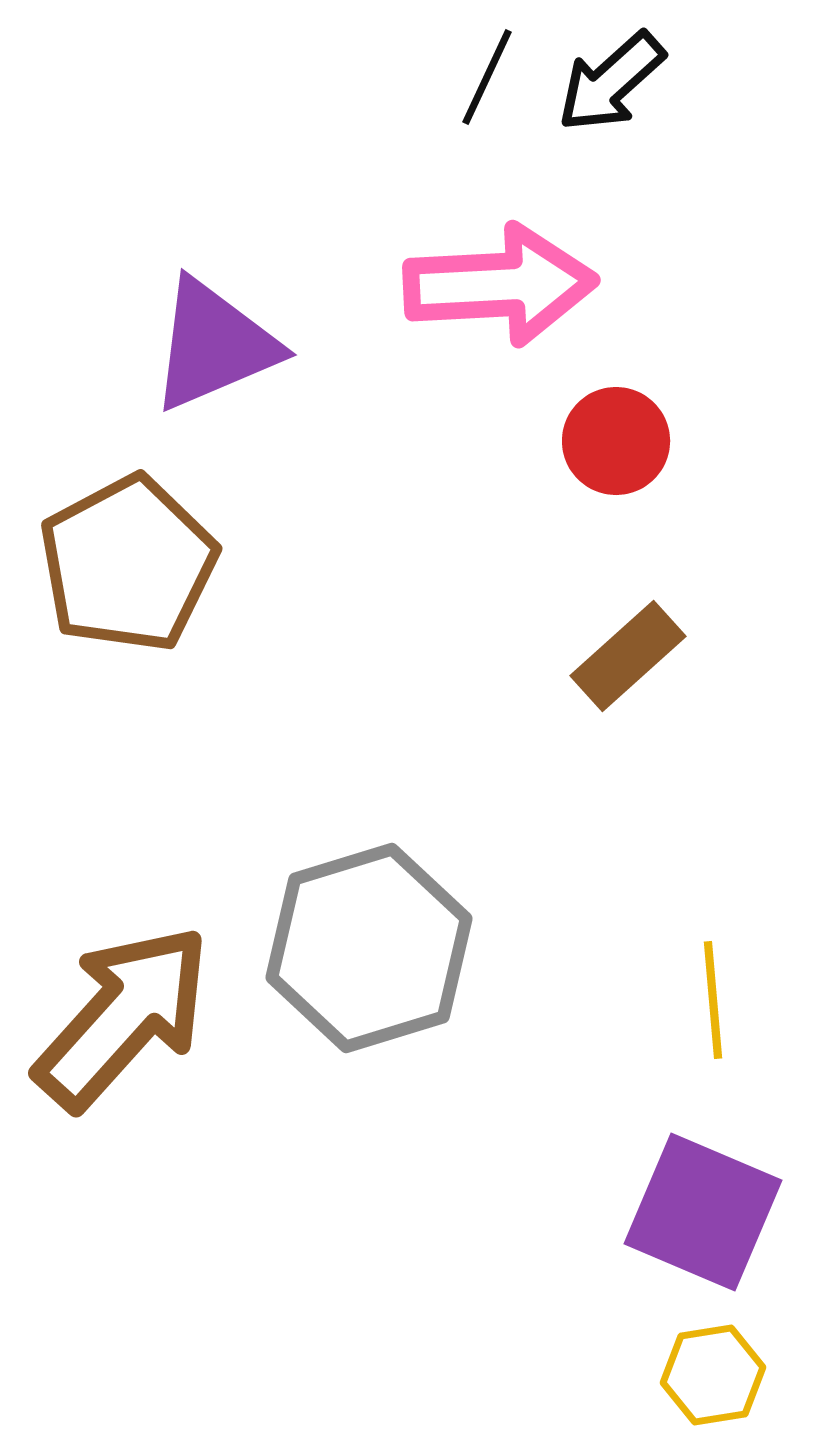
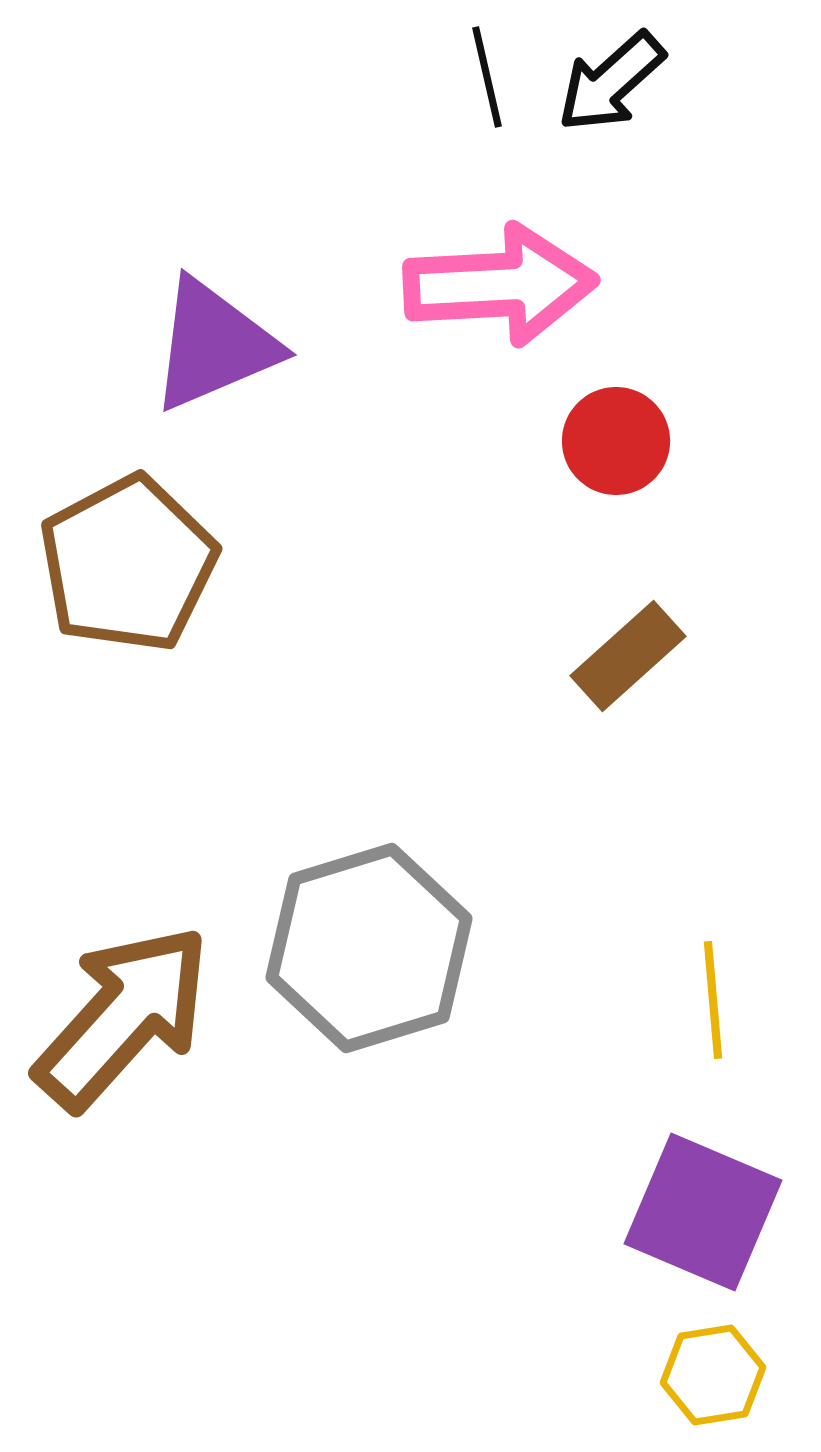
black line: rotated 38 degrees counterclockwise
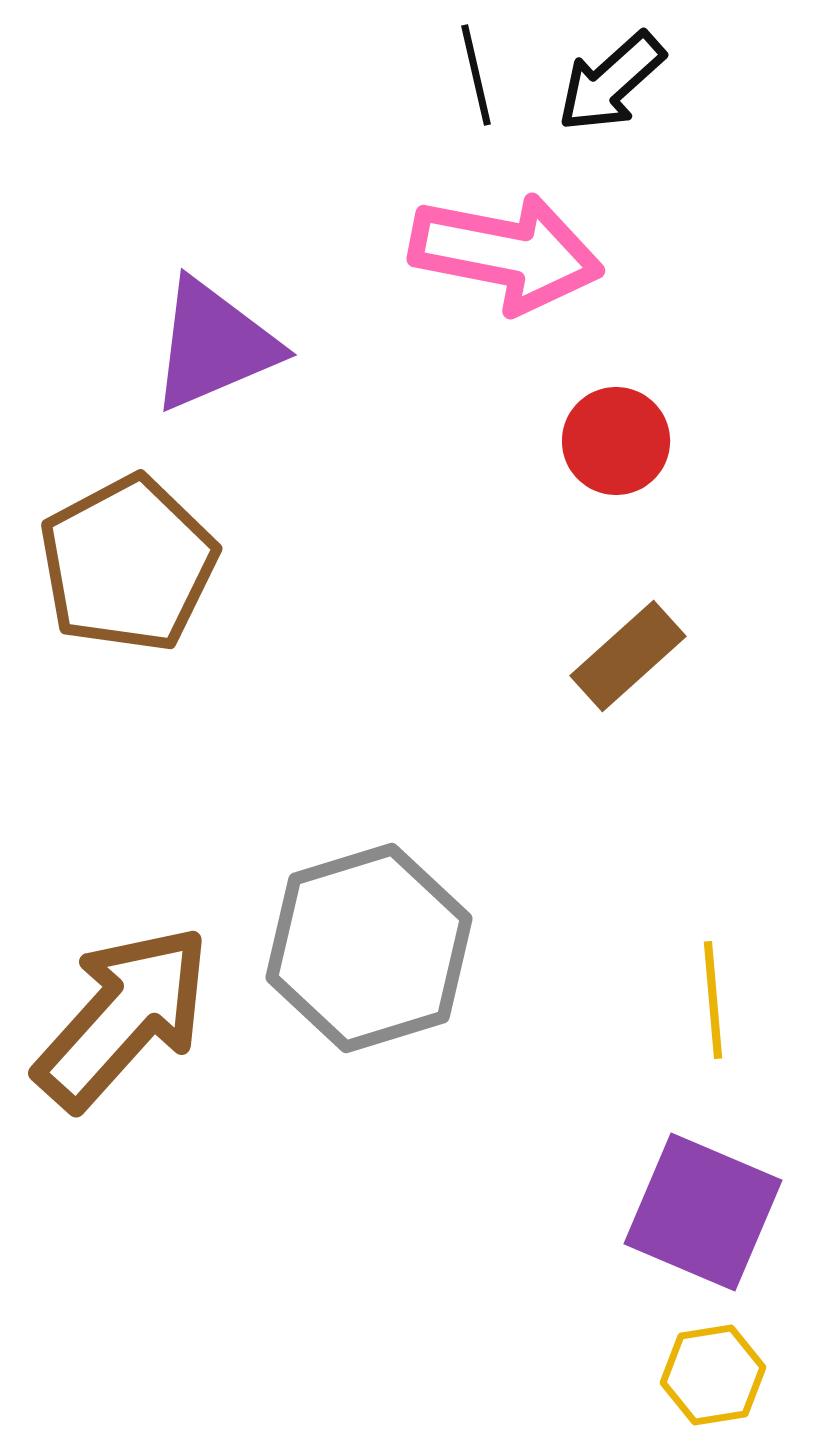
black line: moved 11 px left, 2 px up
pink arrow: moved 6 px right, 32 px up; rotated 14 degrees clockwise
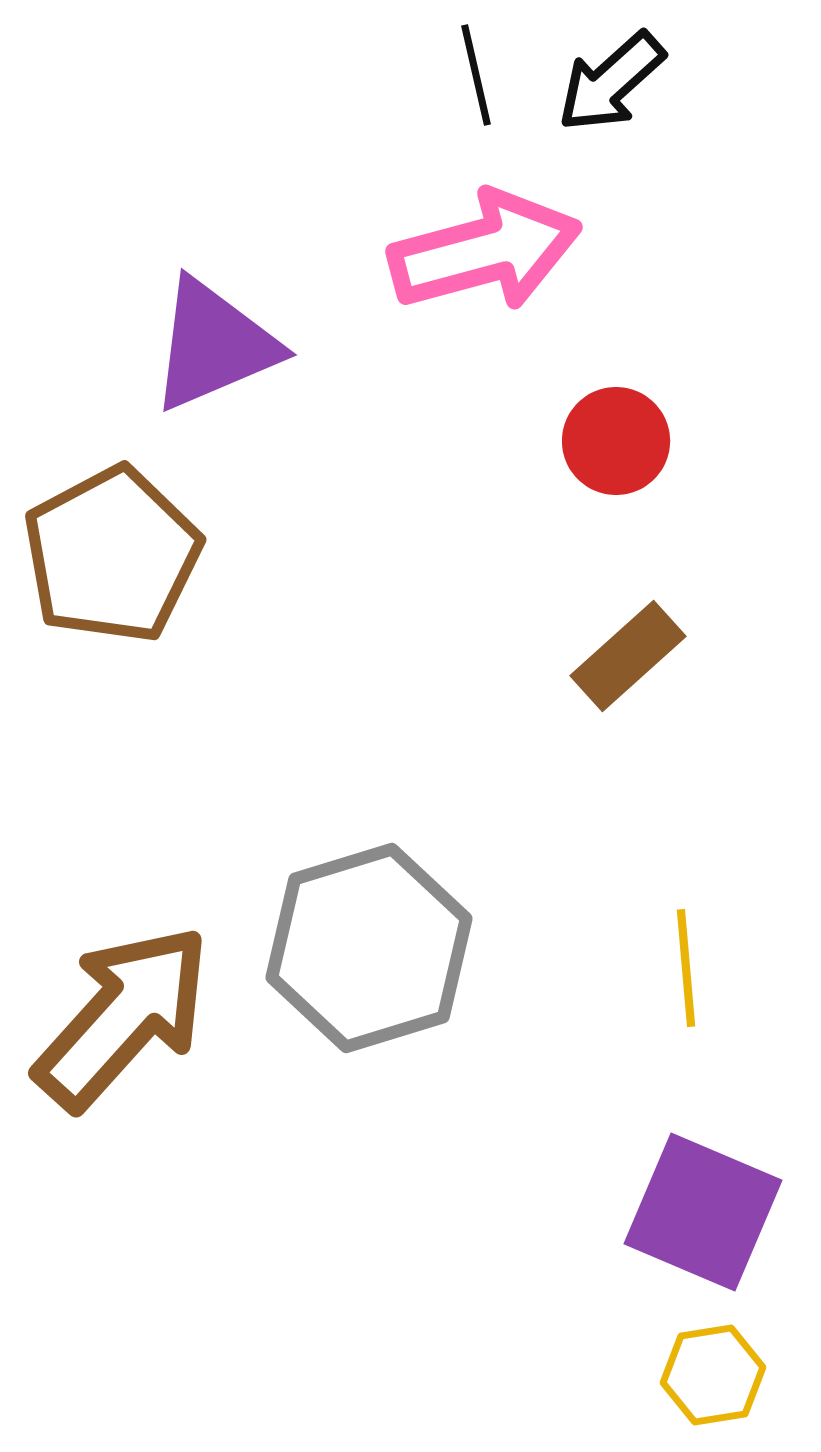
pink arrow: moved 21 px left, 2 px up; rotated 26 degrees counterclockwise
brown pentagon: moved 16 px left, 9 px up
yellow line: moved 27 px left, 32 px up
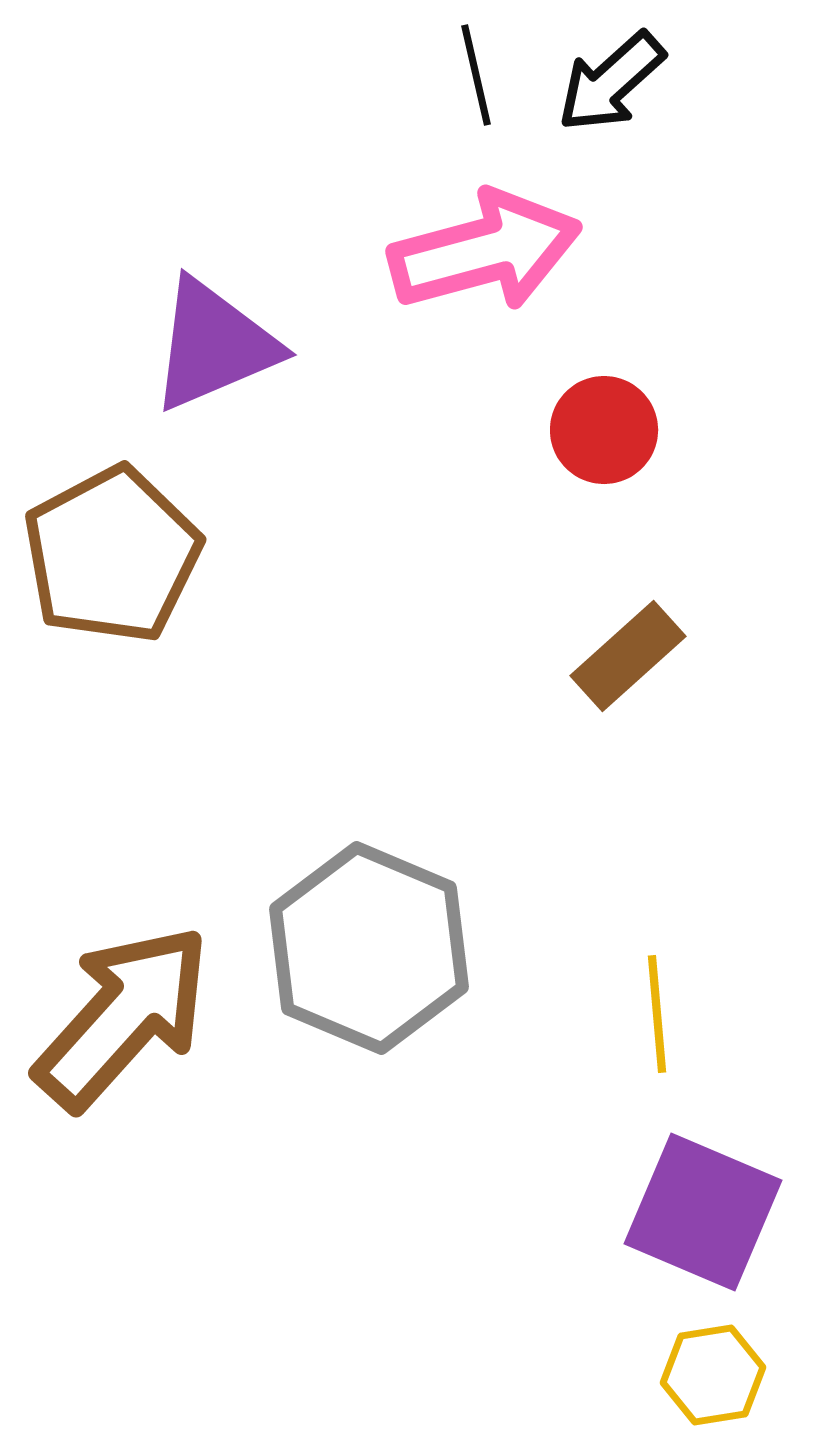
red circle: moved 12 px left, 11 px up
gray hexagon: rotated 20 degrees counterclockwise
yellow line: moved 29 px left, 46 px down
